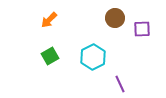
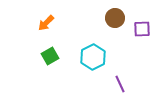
orange arrow: moved 3 px left, 3 px down
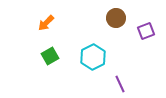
brown circle: moved 1 px right
purple square: moved 4 px right, 2 px down; rotated 18 degrees counterclockwise
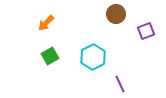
brown circle: moved 4 px up
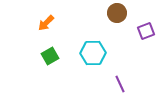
brown circle: moved 1 px right, 1 px up
cyan hexagon: moved 4 px up; rotated 25 degrees clockwise
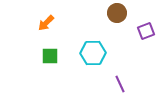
green square: rotated 30 degrees clockwise
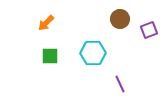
brown circle: moved 3 px right, 6 px down
purple square: moved 3 px right, 1 px up
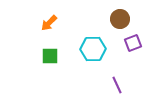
orange arrow: moved 3 px right
purple square: moved 16 px left, 13 px down
cyan hexagon: moved 4 px up
purple line: moved 3 px left, 1 px down
